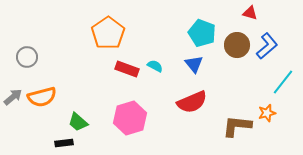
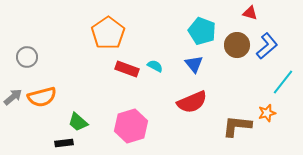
cyan pentagon: moved 2 px up
pink hexagon: moved 1 px right, 8 px down
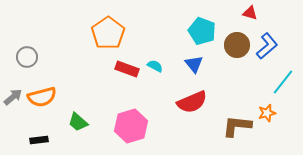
black rectangle: moved 25 px left, 3 px up
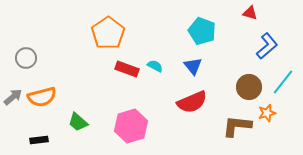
brown circle: moved 12 px right, 42 px down
gray circle: moved 1 px left, 1 px down
blue triangle: moved 1 px left, 2 px down
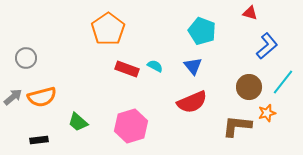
orange pentagon: moved 4 px up
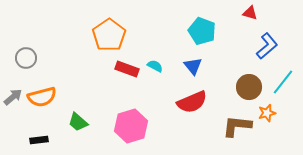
orange pentagon: moved 1 px right, 6 px down
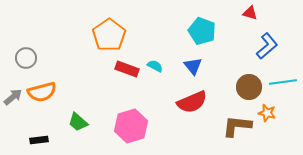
cyan line: rotated 44 degrees clockwise
orange semicircle: moved 5 px up
orange star: rotated 30 degrees clockwise
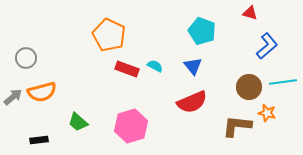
orange pentagon: rotated 12 degrees counterclockwise
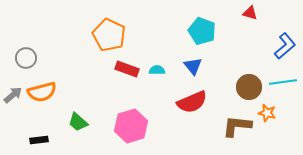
blue L-shape: moved 18 px right
cyan semicircle: moved 2 px right, 4 px down; rotated 28 degrees counterclockwise
gray arrow: moved 2 px up
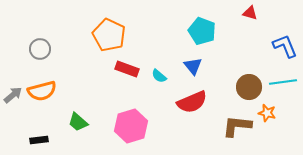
blue L-shape: rotated 72 degrees counterclockwise
gray circle: moved 14 px right, 9 px up
cyan semicircle: moved 2 px right, 6 px down; rotated 140 degrees counterclockwise
orange semicircle: moved 1 px up
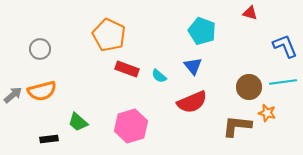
black rectangle: moved 10 px right, 1 px up
